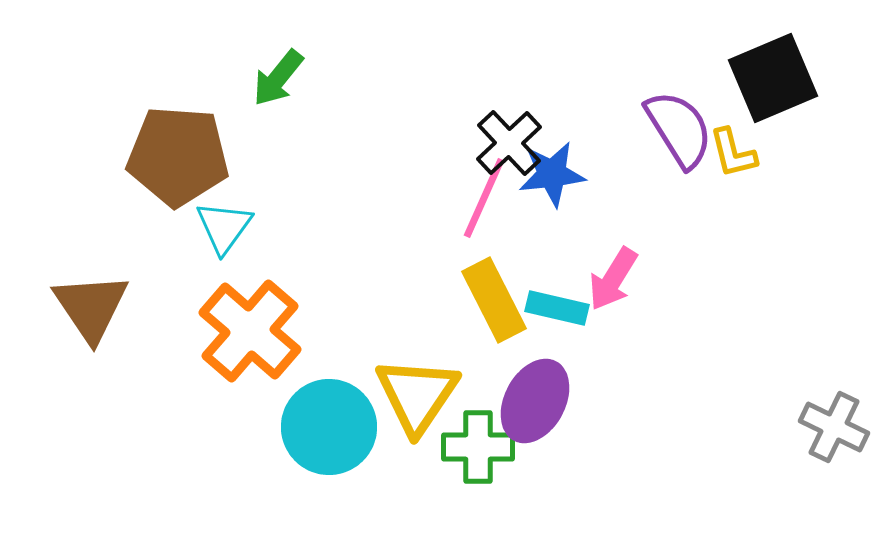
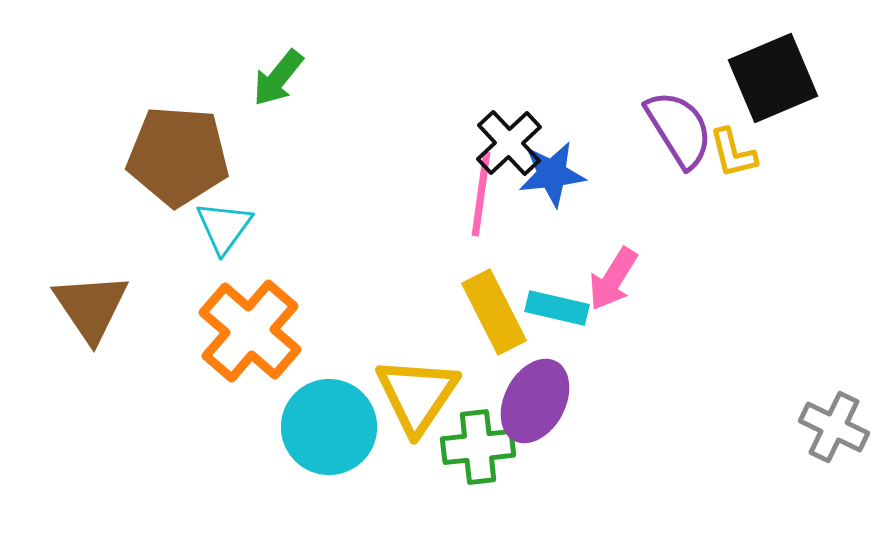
pink line: moved 3 px left, 4 px up; rotated 16 degrees counterclockwise
yellow rectangle: moved 12 px down
green cross: rotated 6 degrees counterclockwise
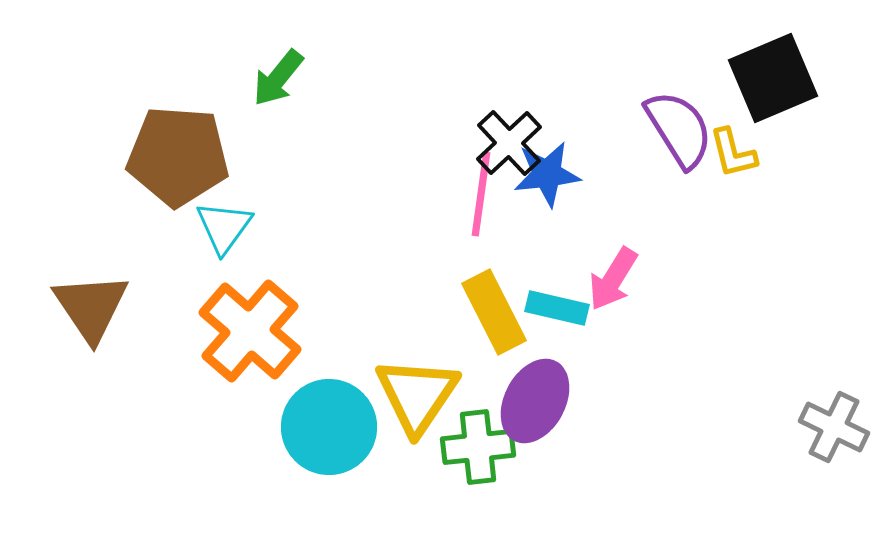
blue star: moved 5 px left
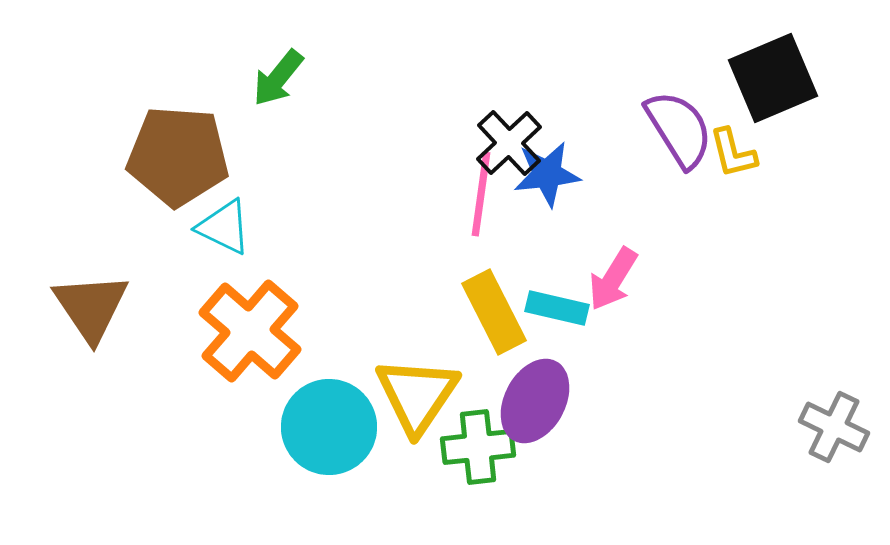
cyan triangle: rotated 40 degrees counterclockwise
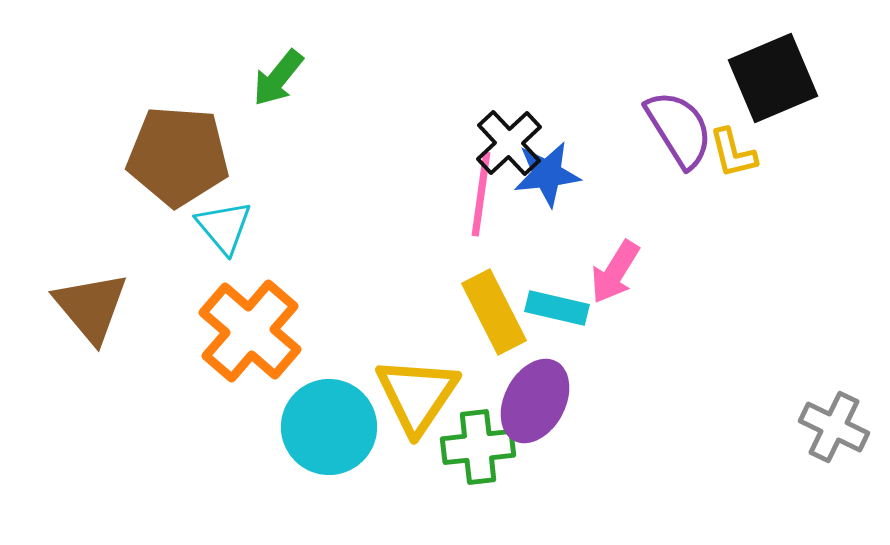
cyan triangle: rotated 24 degrees clockwise
pink arrow: moved 2 px right, 7 px up
brown triangle: rotated 6 degrees counterclockwise
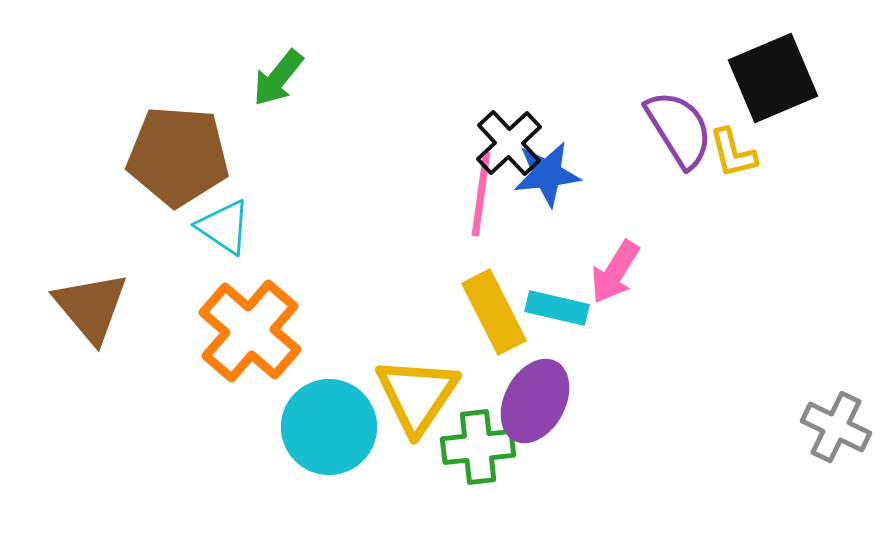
cyan triangle: rotated 16 degrees counterclockwise
gray cross: moved 2 px right
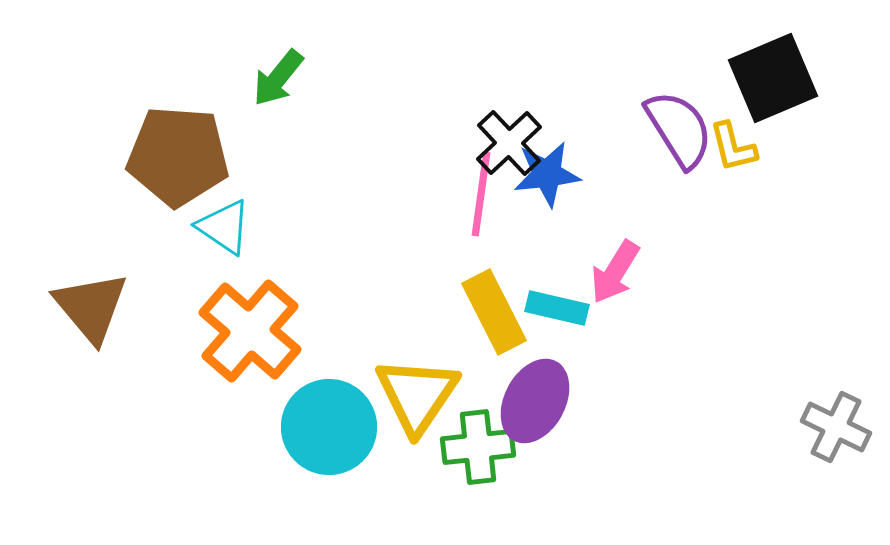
yellow L-shape: moved 6 px up
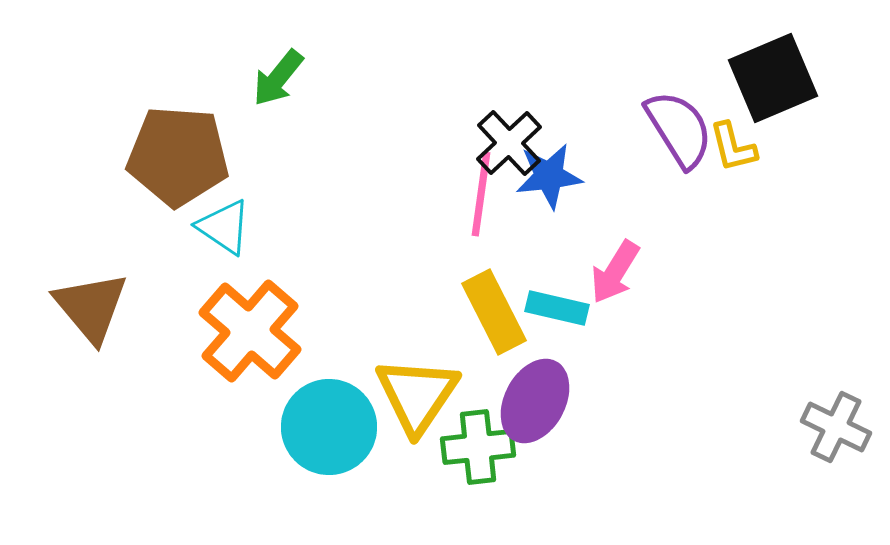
blue star: moved 2 px right, 2 px down
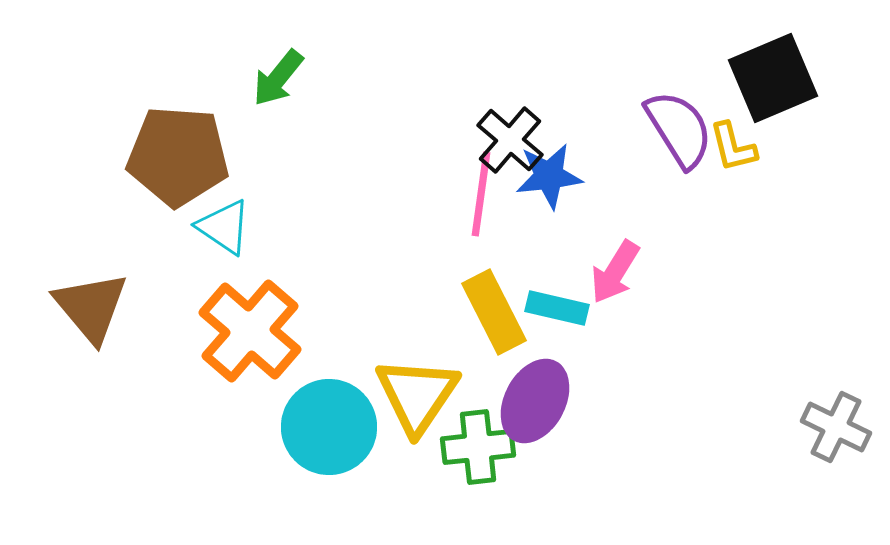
black cross: moved 1 px right, 3 px up; rotated 6 degrees counterclockwise
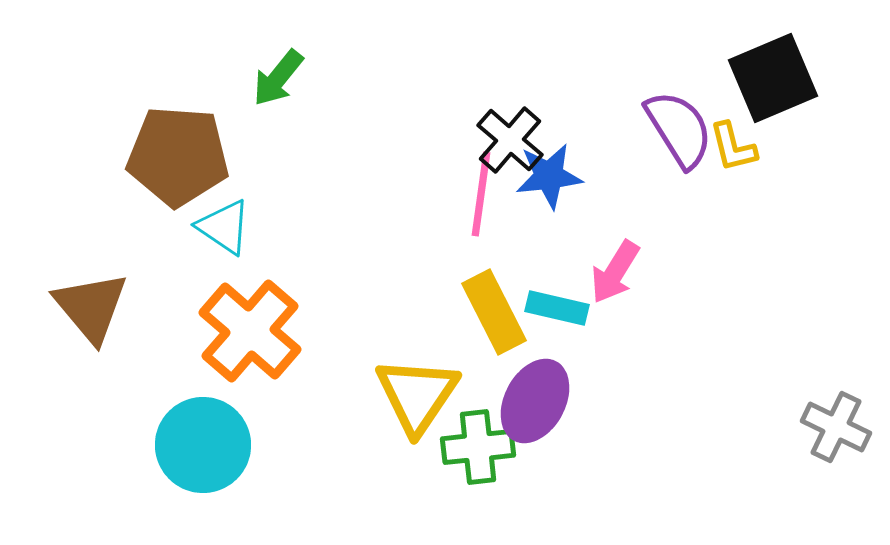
cyan circle: moved 126 px left, 18 px down
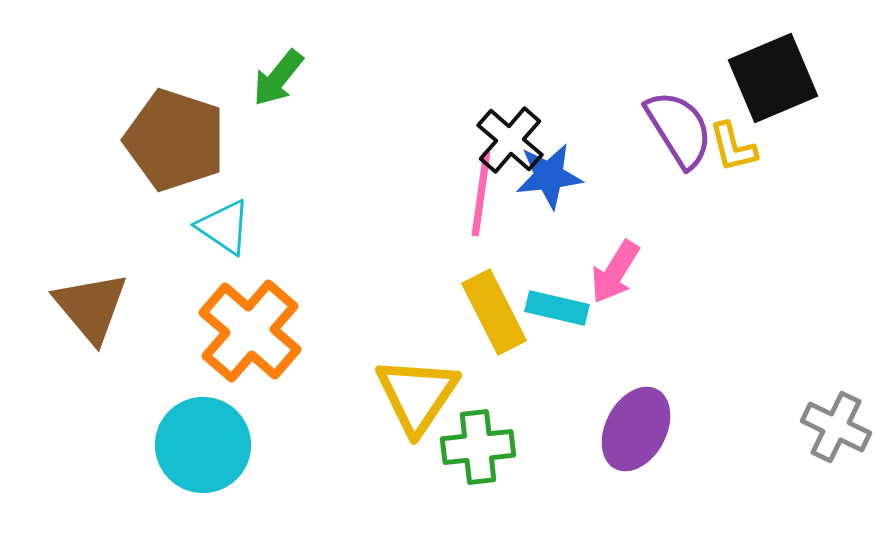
brown pentagon: moved 3 px left, 16 px up; rotated 14 degrees clockwise
purple ellipse: moved 101 px right, 28 px down
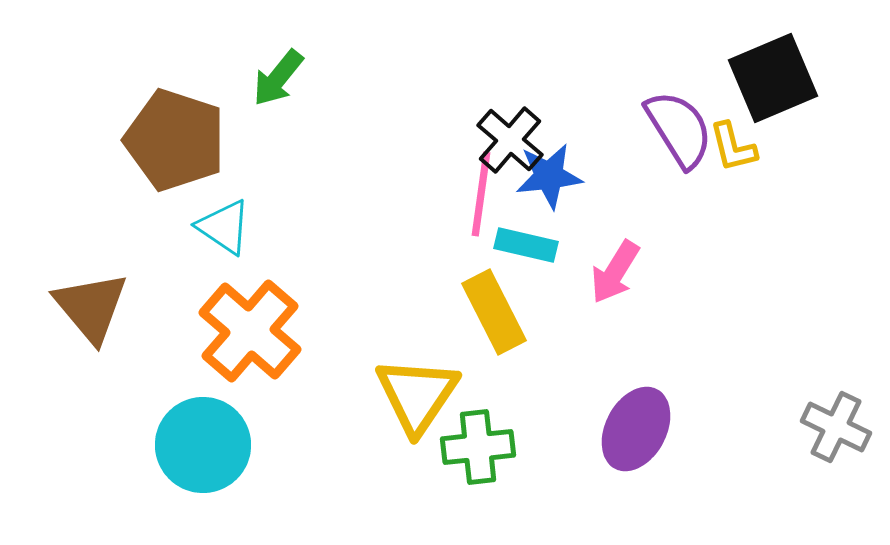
cyan rectangle: moved 31 px left, 63 px up
